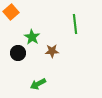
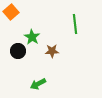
black circle: moved 2 px up
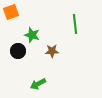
orange square: rotated 21 degrees clockwise
green star: moved 2 px up; rotated 14 degrees counterclockwise
